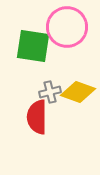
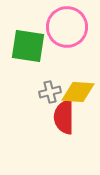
green square: moved 5 px left
yellow diamond: rotated 16 degrees counterclockwise
red semicircle: moved 27 px right
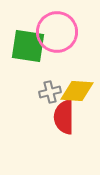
pink circle: moved 10 px left, 5 px down
yellow diamond: moved 1 px left, 1 px up
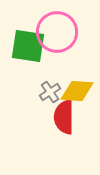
gray cross: rotated 20 degrees counterclockwise
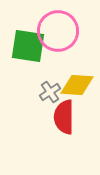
pink circle: moved 1 px right, 1 px up
yellow diamond: moved 6 px up
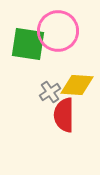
green square: moved 2 px up
red semicircle: moved 2 px up
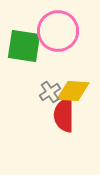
green square: moved 4 px left, 2 px down
yellow diamond: moved 4 px left, 6 px down
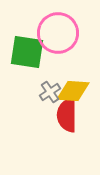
pink circle: moved 2 px down
green square: moved 3 px right, 6 px down
red semicircle: moved 3 px right
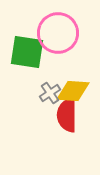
gray cross: moved 1 px down
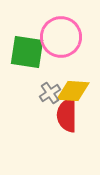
pink circle: moved 3 px right, 4 px down
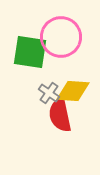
green square: moved 3 px right
gray cross: moved 1 px left; rotated 20 degrees counterclockwise
red semicircle: moved 7 px left; rotated 12 degrees counterclockwise
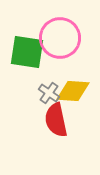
pink circle: moved 1 px left, 1 px down
green square: moved 3 px left
red semicircle: moved 4 px left, 5 px down
